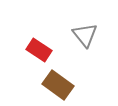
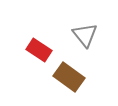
brown rectangle: moved 11 px right, 8 px up
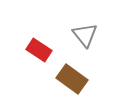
brown rectangle: moved 3 px right, 2 px down
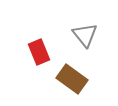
red rectangle: moved 2 px down; rotated 35 degrees clockwise
